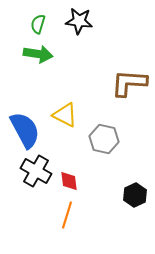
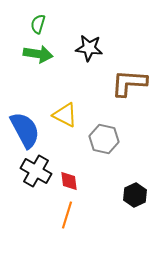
black star: moved 10 px right, 27 px down
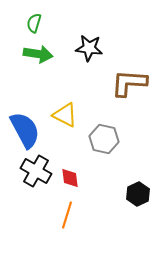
green semicircle: moved 4 px left, 1 px up
red diamond: moved 1 px right, 3 px up
black hexagon: moved 3 px right, 1 px up
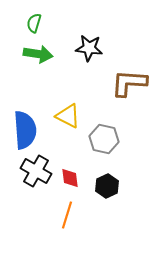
yellow triangle: moved 3 px right, 1 px down
blue semicircle: rotated 24 degrees clockwise
black hexagon: moved 31 px left, 8 px up
